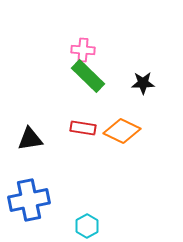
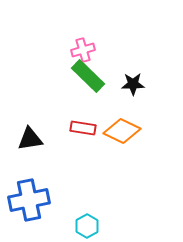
pink cross: rotated 20 degrees counterclockwise
black star: moved 10 px left, 1 px down
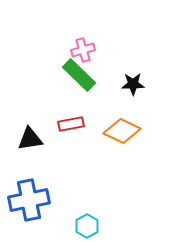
green rectangle: moved 9 px left, 1 px up
red rectangle: moved 12 px left, 4 px up; rotated 20 degrees counterclockwise
